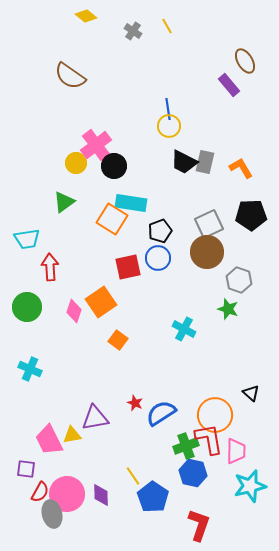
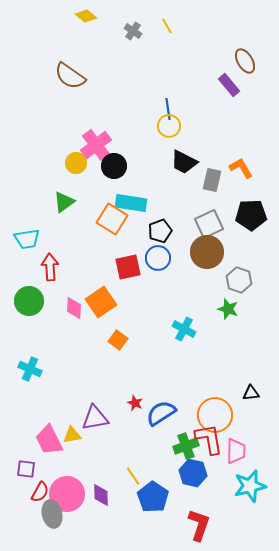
gray rectangle at (205, 162): moved 7 px right, 18 px down
green circle at (27, 307): moved 2 px right, 6 px up
pink diamond at (74, 311): moved 3 px up; rotated 15 degrees counterclockwise
black triangle at (251, 393): rotated 48 degrees counterclockwise
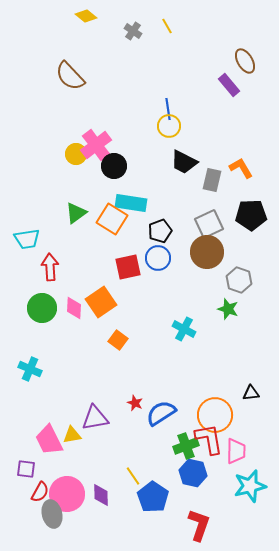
brown semicircle at (70, 76): rotated 12 degrees clockwise
yellow circle at (76, 163): moved 9 px up
green triangle at (64, 202): moved 12 px right, 11 px down
green circle at (29, 301): moved 13 px right, 7 px down
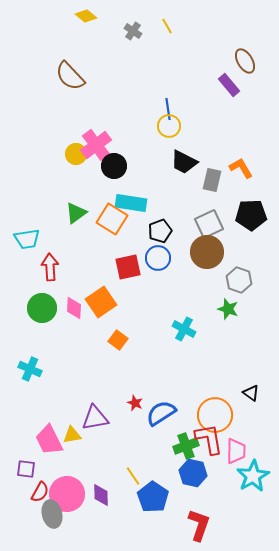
black triangle at (251, 393): rotated 42 degrees clockwise
cyan star at (250, 486): moved 3 px right, 10 px up; rotated 16 degrees counterclockwise
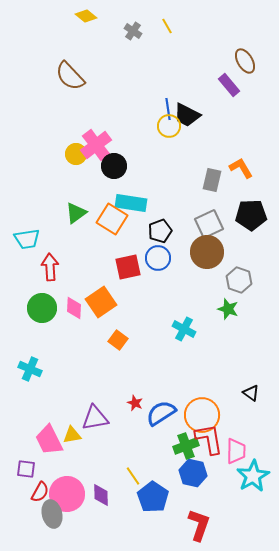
black trapezoid at (184, 162): moved 3 px right, 47 px up
orange circle at (215, 415): moved 13 px left
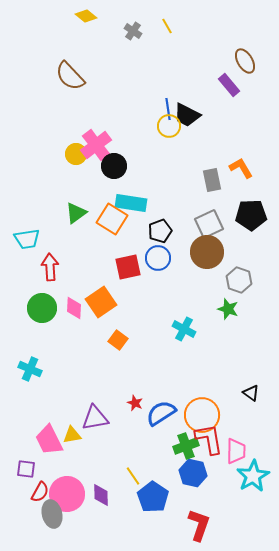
gray rectangle at (212, 180): rotated 25 degrees counterclockwise
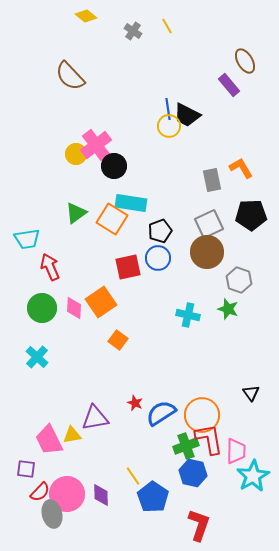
red arrow at (50, 267): rotated 20 degrees counterclockwise
cyan cross at (184, 329): moved 4 px right, 14 px up; rotated 15 degrees counterclockwise
cyan cross at (30, 369): moved 7 px right, 12 px up; rotated 20 degrees clockwise
black triangle at (251, 393): rotated 18 degrees clockwise
red semicircle at (40, 492): rotated 15 degrees clockwise
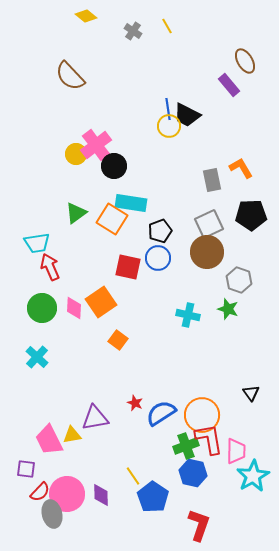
cyan trapezoid at (27, 239): moved 10 px right, 4 px down
red square at (128, 267): rotated 24 degrees clockwise
